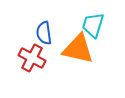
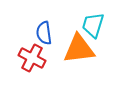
orange triangle: moved 1 px right; rotated 20 degrees counterclockwise
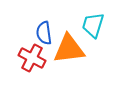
orange triangle: moved 10 px left
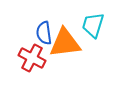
orange triangle: moved 4 px left, 6 px up
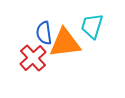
cyan trapezoid: moved 1 px left, 1 px down
red cross: moved 1 px right; rotated 20 degrees clockwise
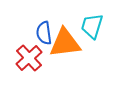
red cross: moved 4 px left
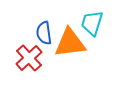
cyan trapezoid: moved 3 px up
orange triangle: moved 5 px right
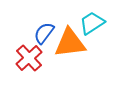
cyan trapezoid: rotated 40 degrees clockwise
blue semicircle: rotated 45 degrees clockwise
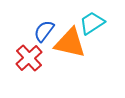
blue semicircle: moved 2 px up
orange triangle: rotated 20 degrees clockwise
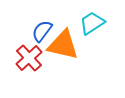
blue semicircle: moved 2 px left
orange triangle: moved 7 px left, 2 px down
